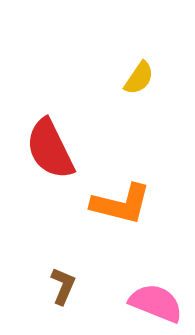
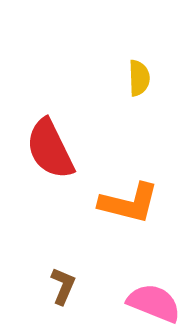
yellow semicircle: rotated 36 degrees counterclockwise
orange L-shape: moved 8 px right, 1 px up
pink semicircle: moved 2 px left
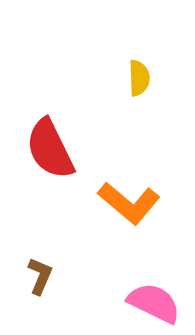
orange L-shape: rotated 26 degrees clockwise
brown L-shape: moved 23 px left, 10 px up
pink semicircle: rotated 4 degrees clockwise
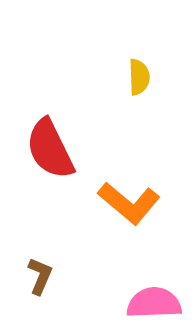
yellow semicircle: moved 1 px up
pink semicircle: rotated 28 degrees counterclockwise
